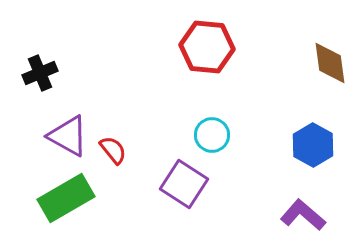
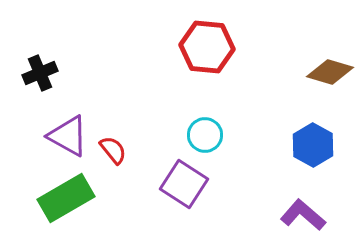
brown diamond: moved 9 px down; rotated 66 degrees counterclockwise
cyan circle: moved 7 px left
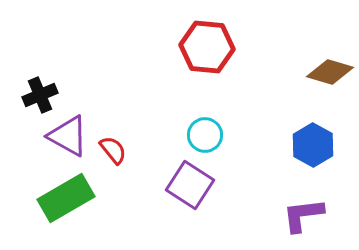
black cross: moved 22 px down
purple square: moved 6 px right, 1 px down
purple L-shape: rotated 48 degrees counterclockwise
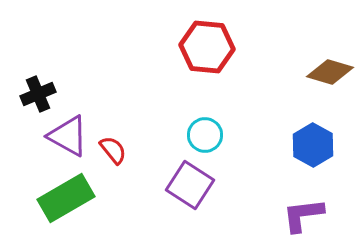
black cross: moved 2 px left, 1 px up
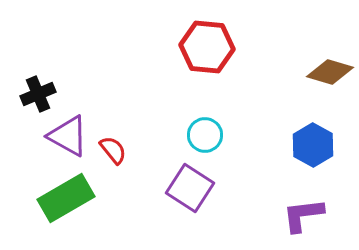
purple square: moved 3 px down
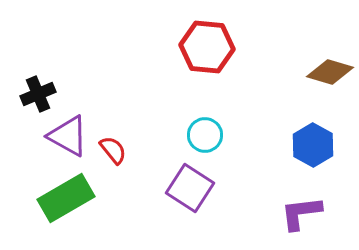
purple L-shape: moved 2 px left, 2 px up
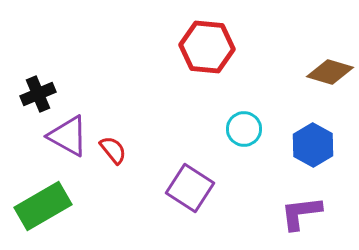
cyan circle: moved 39 px right, 6 px up
green rectangle: moved 23 px left, 8 px down
